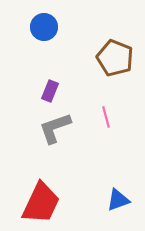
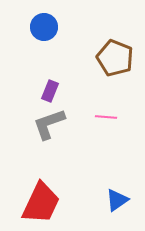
pink line: rotated 70 degrees counterclockwise
gray L-shape: moved 6 px left, 4 px up
blue triangle: moved 1 px left; rotated 15 degrees counterclockwise
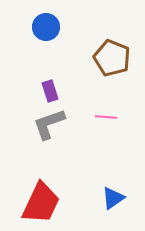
blue circle: moved 2 px right
brown pentagon: moved 3 px left
purple rectangle: rotated 40 degrees counterclockwise
blue triangle: moved 4 px left, 2 px up
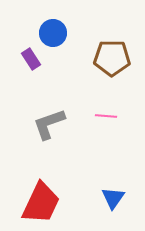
blue circle: moved 7 px right, 6 px down
brown pentagon: rotated 21 degrees counterclockwise
purple rectangle: moved 19 px left, 32 px up; rotated 15 degrees counterclockwise
pink line: moved 1 px up
blue triangle: rotated 20 degrees counterclockwise
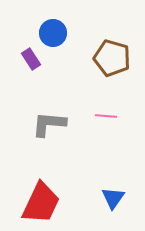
brown pentagon: rotated 15 degrees clockwise
gray L-shape: rotated 24 degrees clockwise
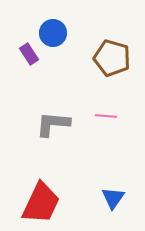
purple rectangle: moved 2 px left, 5 px up
gray L-shape: moved 4 px right
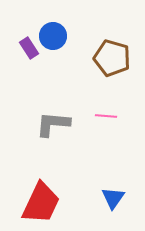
blue circle: moved 3 px down
purple rectangle: moved 6 px up
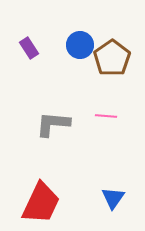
blue circle: moved 27 px right, 9 px down
brown pentagon: rotated 21 degrees clockwise
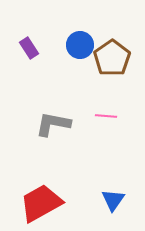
gray L-shape: rotated 6 degrees clockwise
blue triangle: moved 2 px down
red trapezoid: rotated 144 degrees counterclockwise
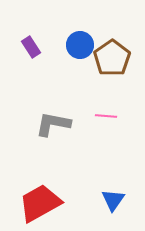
purple rectangle: moved 2 px right, 1 px up
red trapezoid: moved 1 px left
